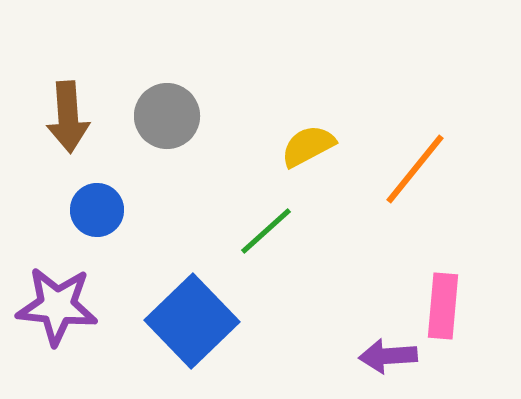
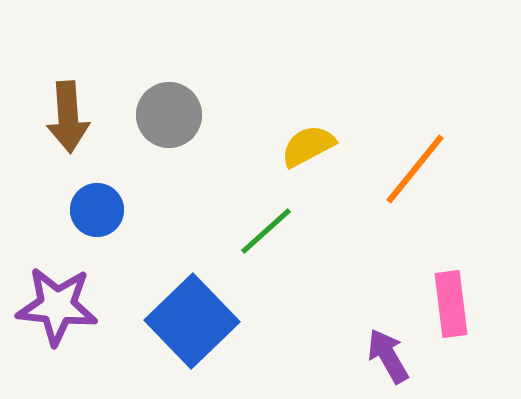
gray circle: moved 2 px right, 1 px up
pink rectangle: moved 8 px right, 2 px up; rotated 12 degrees counterclockwise
purple arrow: rotated 64 degrees clockwise
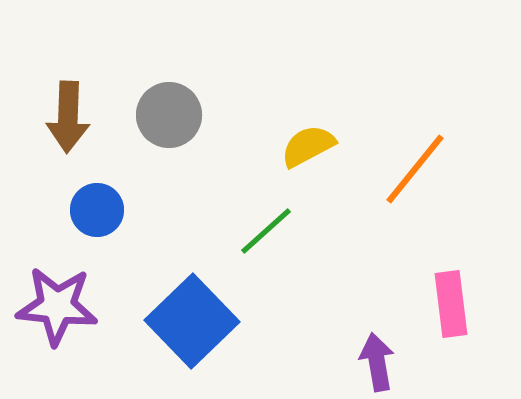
brown arrow: rotated 6 degrees clockwise
purple arrow: moved 11 px left, 6 px down; rotated 20 degrees clockwise
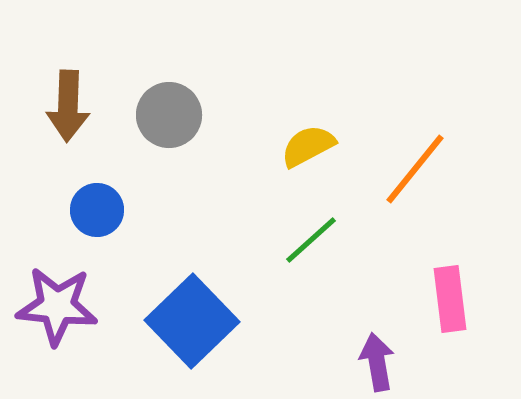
brown arrow: moved 11 px up
green line: moved 45 px right, 9 px down
pink rectangle: moved 1 px left, 5 px up
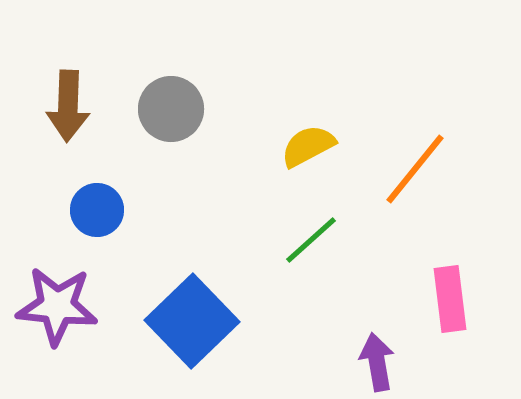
gray circle: moved 2 px right, 6 px up
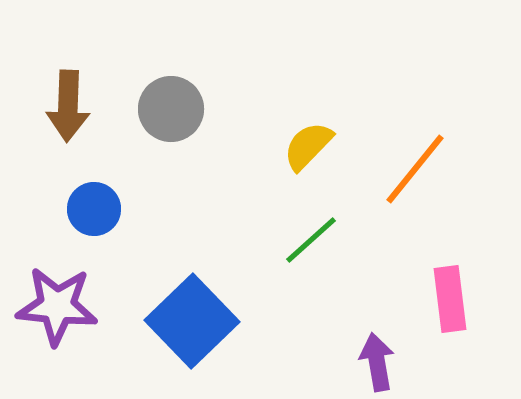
yellow semicircle: rotated 18 degrees counterclockwise
blue circle: moved 3 px left, 1 px up
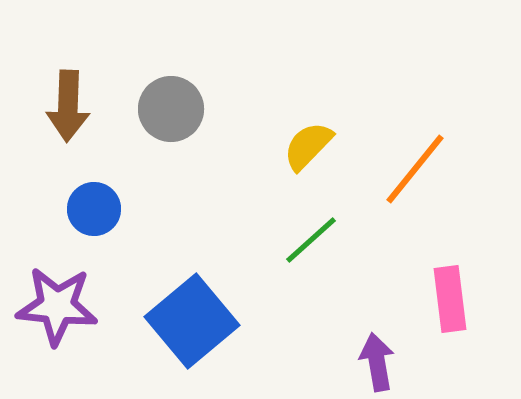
blue square: rotated 4 degrees clockwise
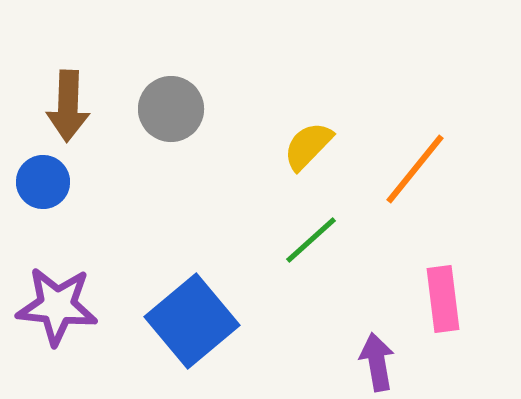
blue circle: moved 51 px left, 27 px up
pink rectangle: moved 7 px left
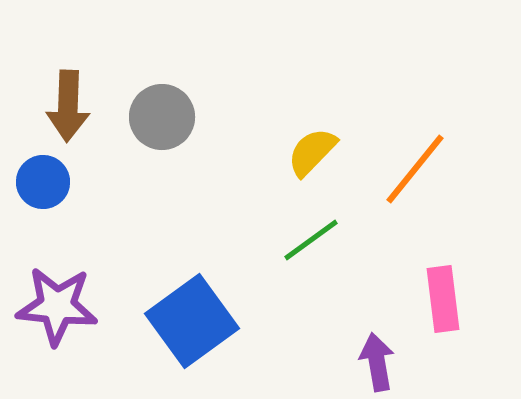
gray circle: moved 9 px left, 8 px down
yellow semicircle: moved 4 px right, 6 px down
green line: rotated 6 degrees clockwise
blue square: rotated 4 degrees clockwise
